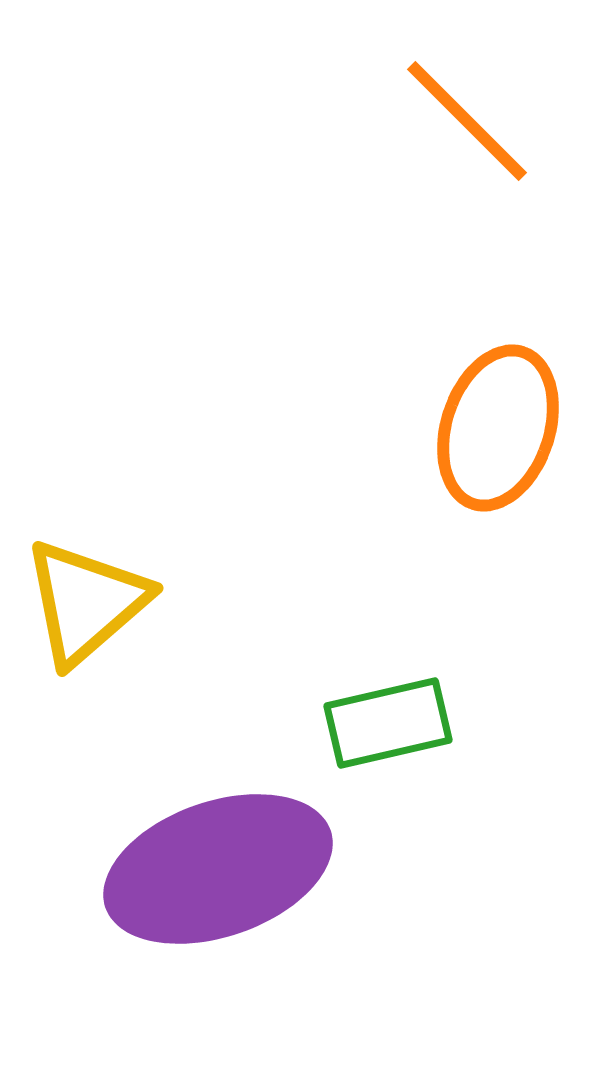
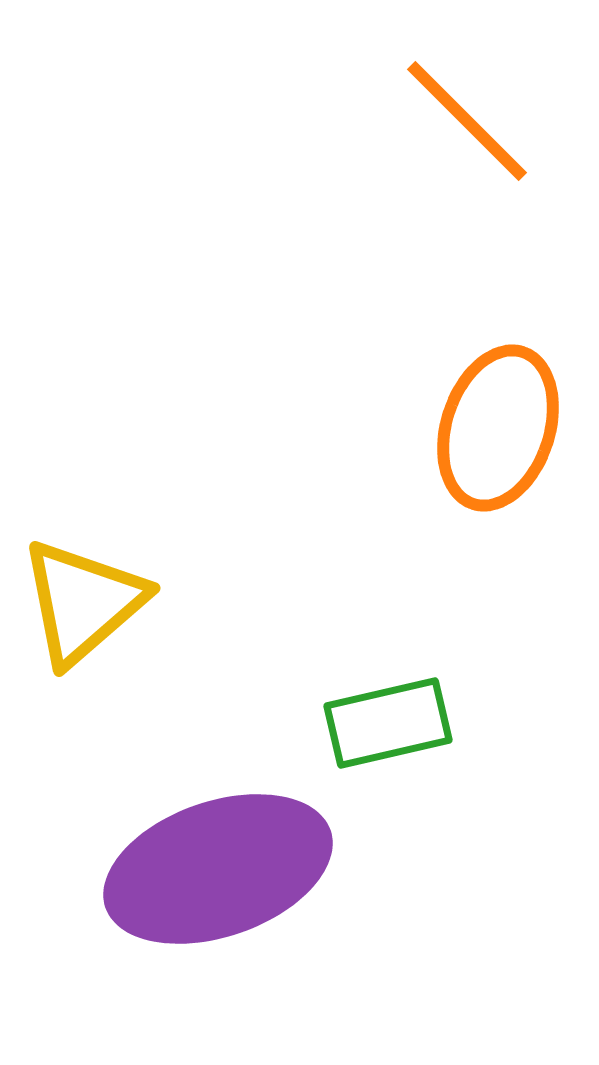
yellow triangle: moved 3 px left
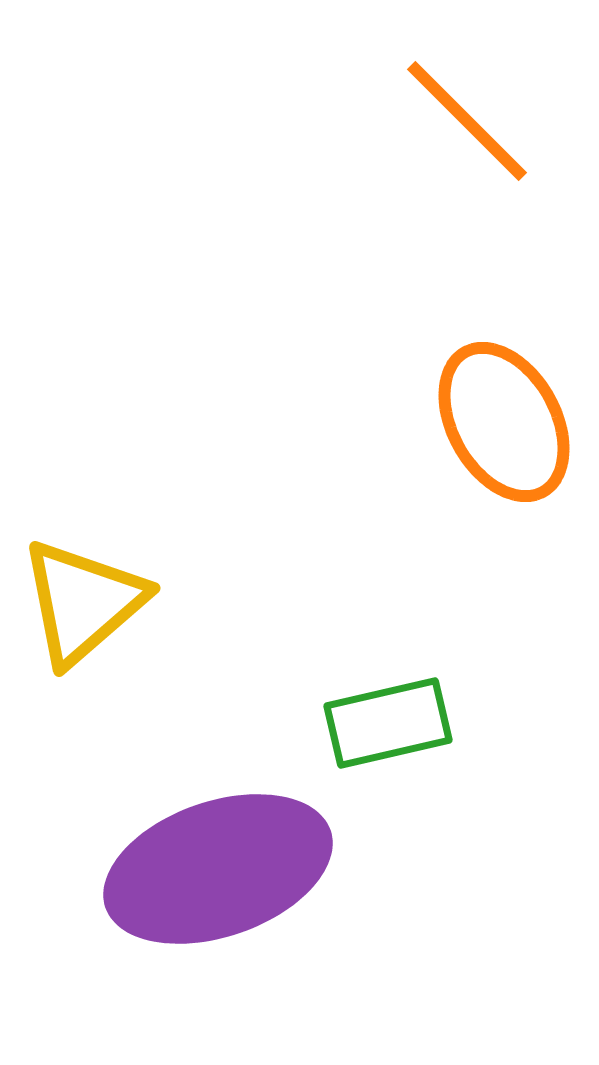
orange ellipse: moved 6 px right, 6 px up; rotated 47 degrees counterclockwise
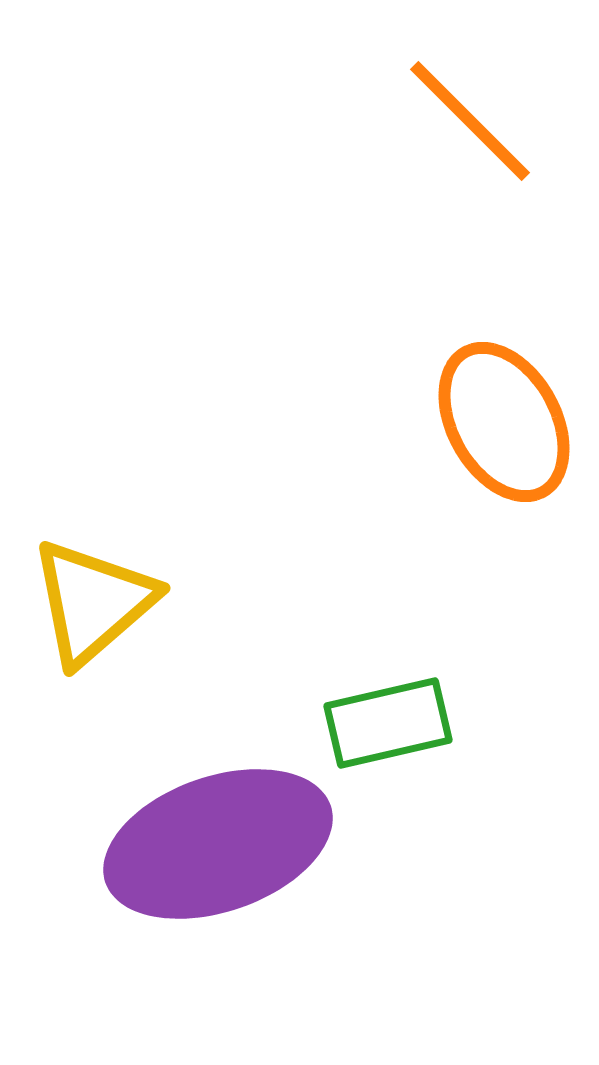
orange line: moved 3 px right
yellow triangle: moved 10 px right
purple ellipse: moved 25 px up
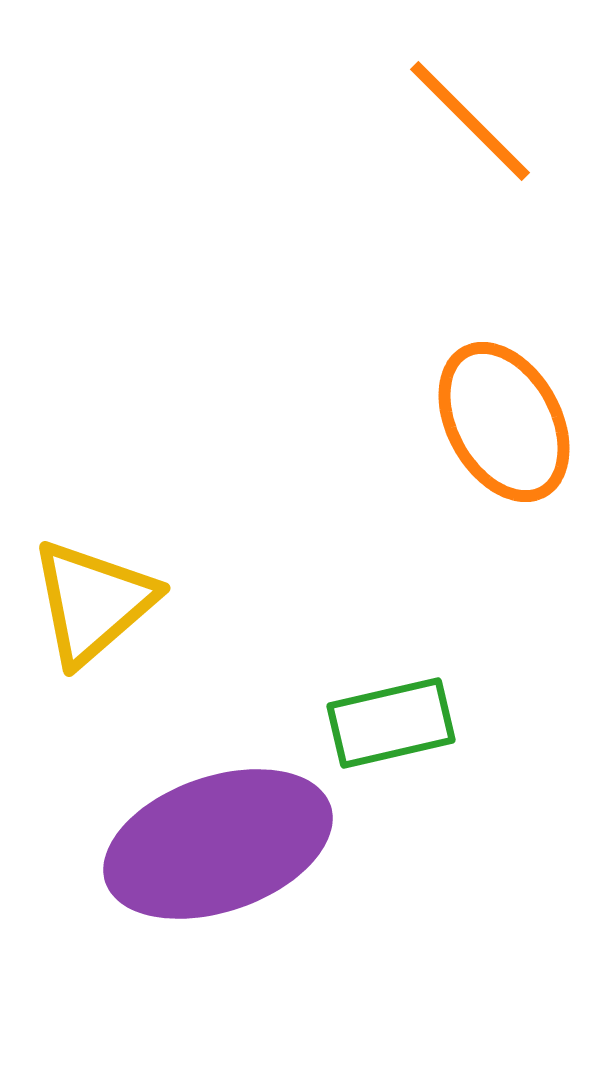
green rectangle: moved 3 px right
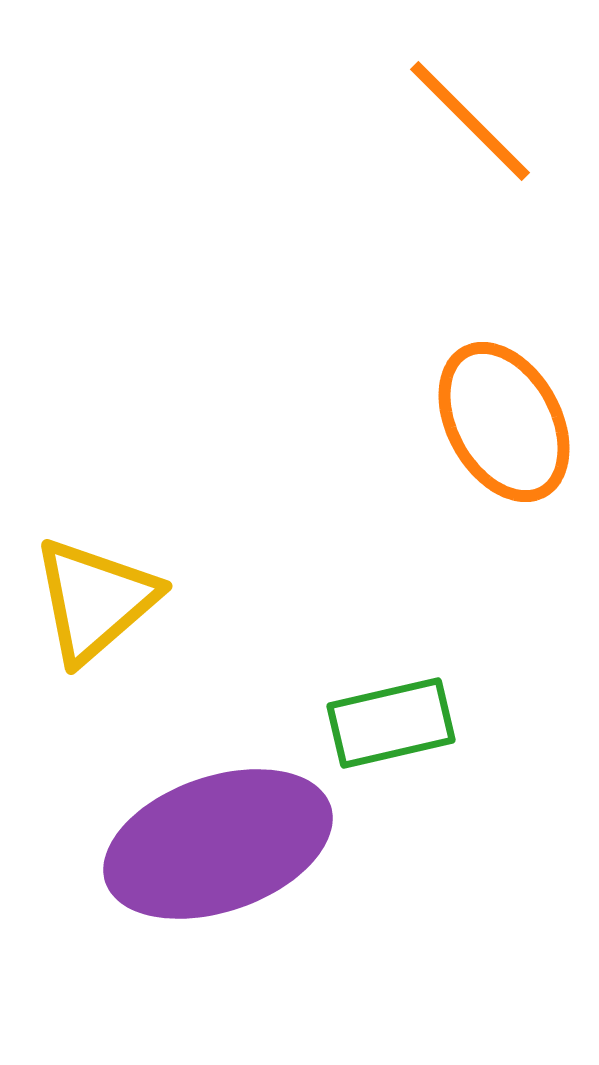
yellow triangle: moved 2 px right, 2 px up
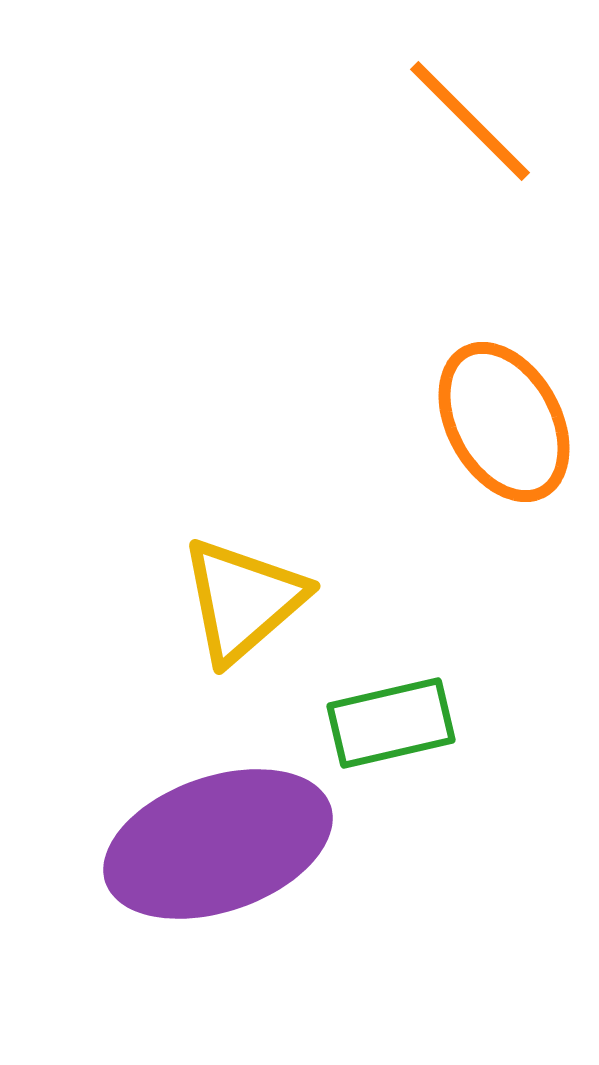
yellow triangle: moved 148 px right
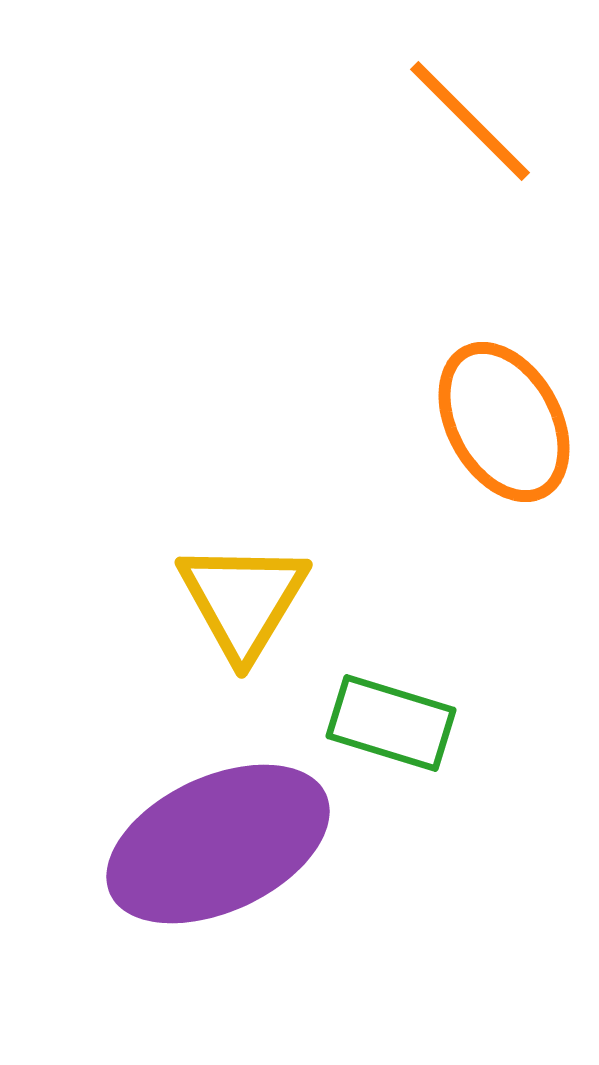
yellow triangle: rotated 18 degrees counterclockwise
green rectangle: rotated 30 degrees clockwise
purple ellipse: rotated 6 degrees counterclockwise
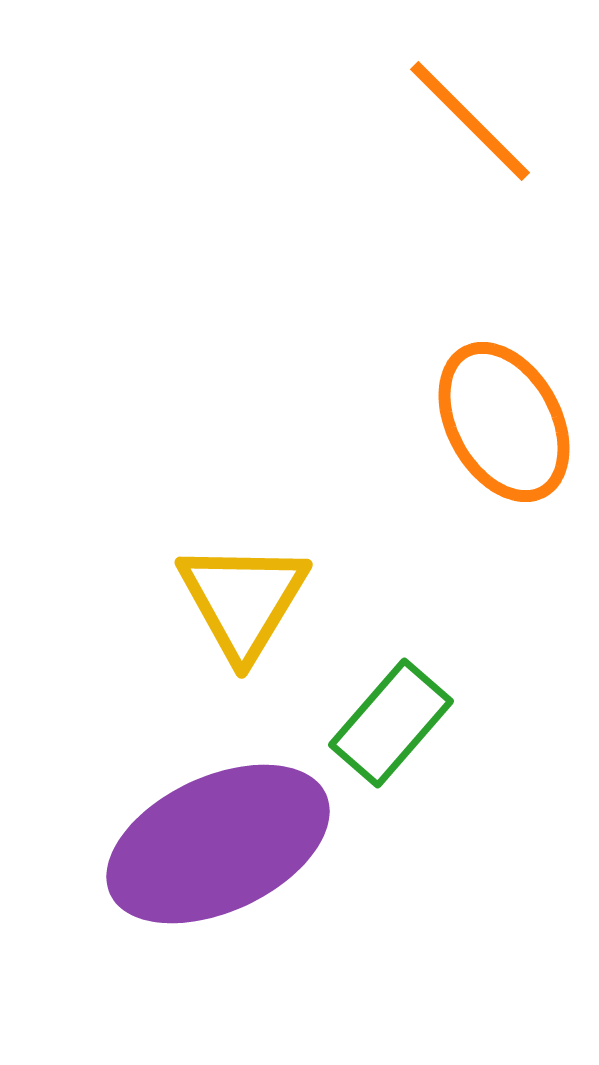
green rectangle: rotated 66 degrees counterclockwise
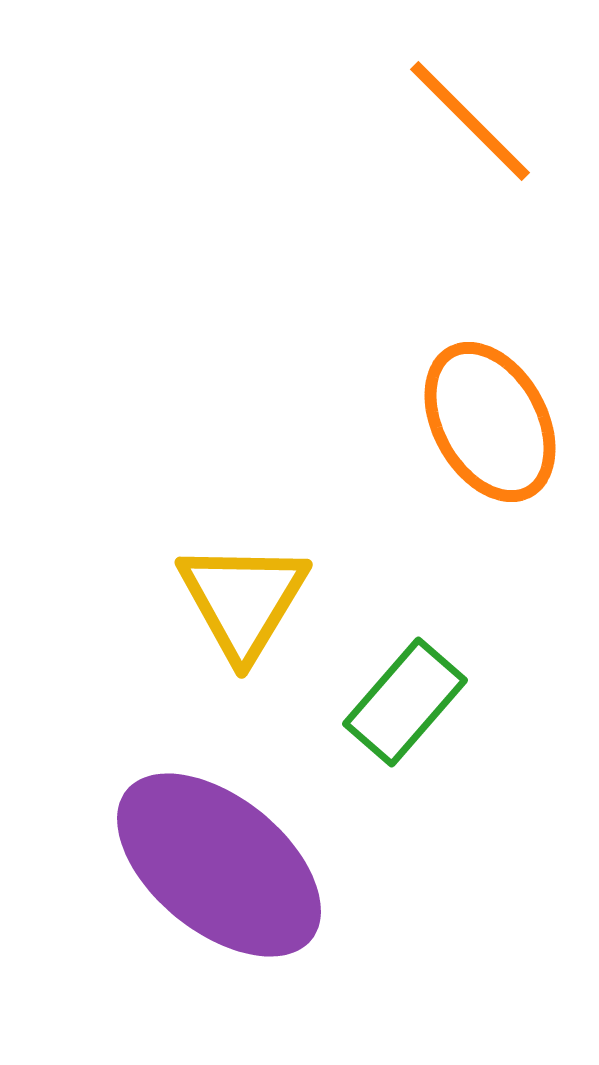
orange ellipse: moved 14 px left
green rectangle: moved 14 px right, 21 px up
purple ellipse: moved 1 px right, 21 px down; rotated 64 degrees clockwise
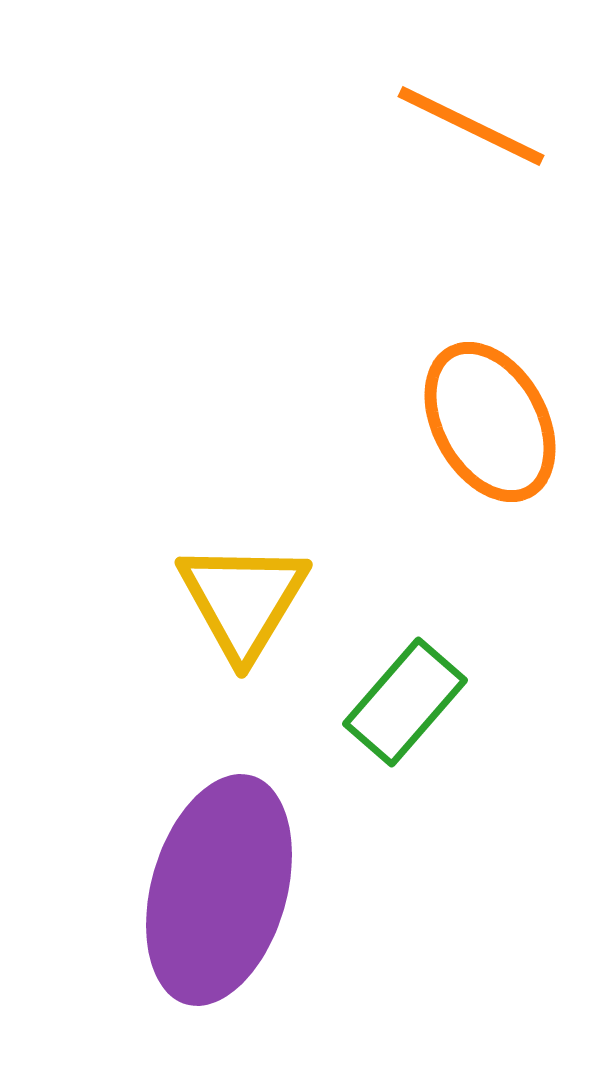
orange line: moved 1 px right, 5 px down; rotated 19 degrees counterclockwise
purple ellipse: moved 25 px down; rotated 67 degrees clockwise
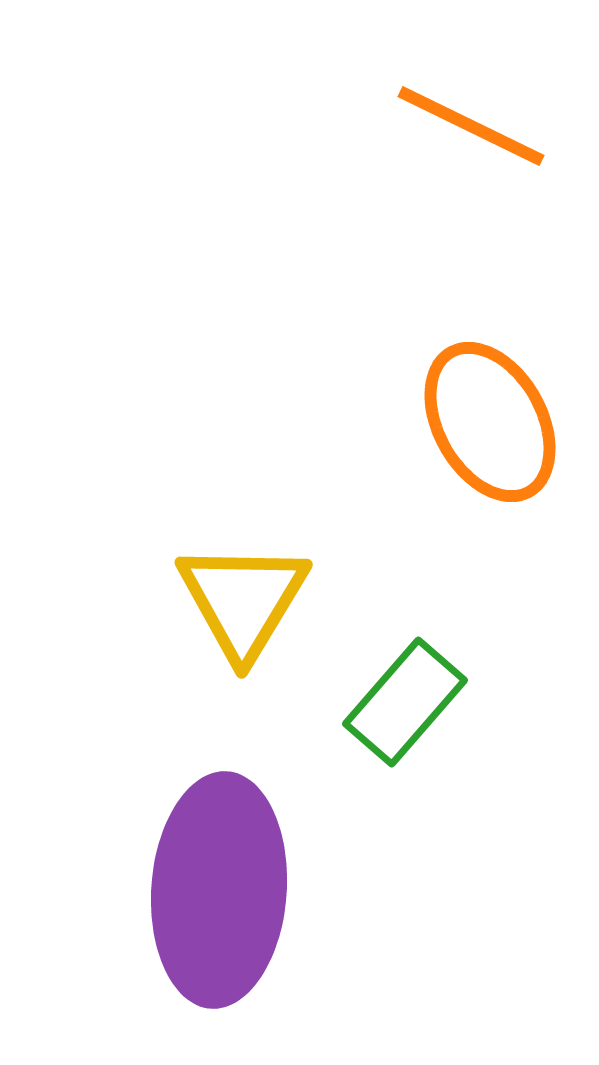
purple ellipse: rotated 12 degrees counterclockwise
